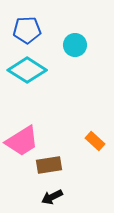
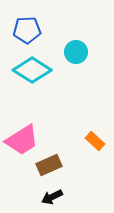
cyan circle: moved 1 px right, 7 px down
cyan diamond: moved 5 px right
pink trapezoid: moved 1 px up
brown rectangle: rotated 15 degrees counterclockwise
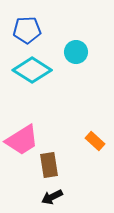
brown rectangle: rotated 75 degrees counterclockwise
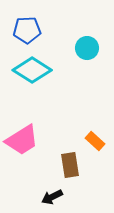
cyan circle: moved 11 px right, 4 px up
brown rectangle: moved 21 px right
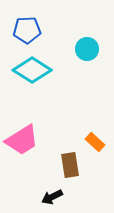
cyan circle: moved 1 px down
orange rectangle: moved 1 px down
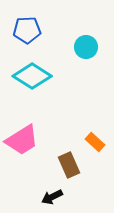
cyan circle: moved 1 px left, 2 px up
cyan diamond: moved 6 px down
brown rectangle: moved 1 px left; rotated 15 degrees counterclockwise
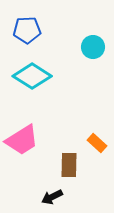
cyan circle: moved 7 px right
orange rectangle: moved 2 px right, 1 px down
brown rectangle: rotated 25 degrees clockwise
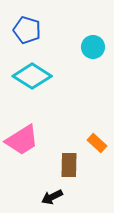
blue pentagon: rotated 20 degrees clockwise
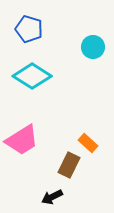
blue pentagon: moved 2 px right, 1 px up
orange rectangle: moved 9 px left
brown rectangle: rotated 25 degrees clockwise
